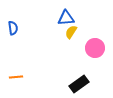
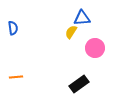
blue triangle: moved 16 px right
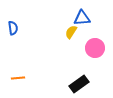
orange line: moved 2 px right, 1 px down
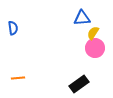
yellow semicircle: moved 22 px right, 1 px down
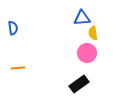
yellow semicircle: rotated 40 degrees counterclockwise
pink circle: moved 8 px left, 5 px down
orange line: moved 10 px up
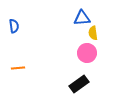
blue semicircle: moved 1 px right, 2 px up
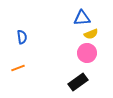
blue semicircle: moved 8 px right, 11 px down
yellow semicircle: moved 2 px left, 1 px down; rotated 104 degrees counterclockwise
orange line: rotated 16 degrees counterclockwise
black rectangle: moved 1 px left, 2 px up
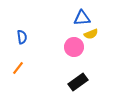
pink circle: moved 13 px left, 6 px up
orange line: rotated 32 degrees counterclockwise
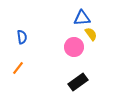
yellow semicircle: rotated 104 degrees counterclockwise
